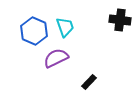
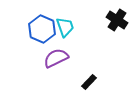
black cross: moved 3 px left; rotated 25 degrees clockwise
blue hexagon: moved 8 px right, 2 px up
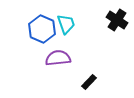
cyan trapezoid: moved 1 px right, 3 px up
purple semicircle: moved 2 px right; rotated 20 degrees clockwise
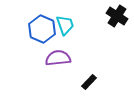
black cross: moved 4 px up
cyan trapezoid: moved 1 px left, 1 px down
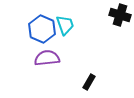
black cross: moved 3 px right, 1 px up; rotated 15 degrees counterclockwise
purple semicircle: moved 11 px left
black rectangle: rotated 14 degrees counterclockwise
